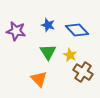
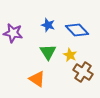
purple star: moved 3 px left, 2 px down
orange triangle: moved 2 px left; rotated 12 degrees counterclockwise
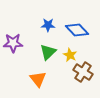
blue star: rotated 16 degrees counterclockwise
purple star: moved 10 px down; rotated 12 degrees counterclockwise
green triangle: rotated 18 degrees clockwise
orange triangle: moved 1 px right; rotated 18 degrees clockwise
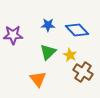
purple star: moved 8 px up
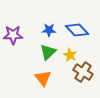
blue star: moved 1 px right, 5 px down
orange triangle: moved 5 px right, 1 px up
